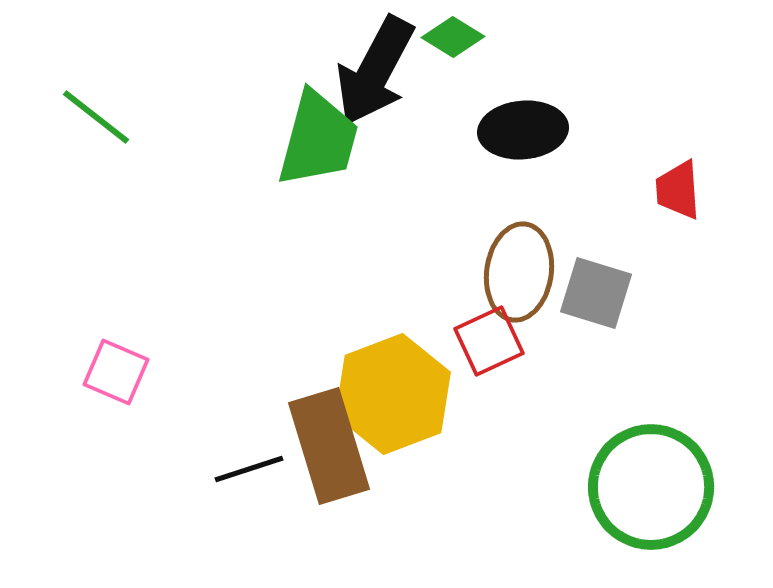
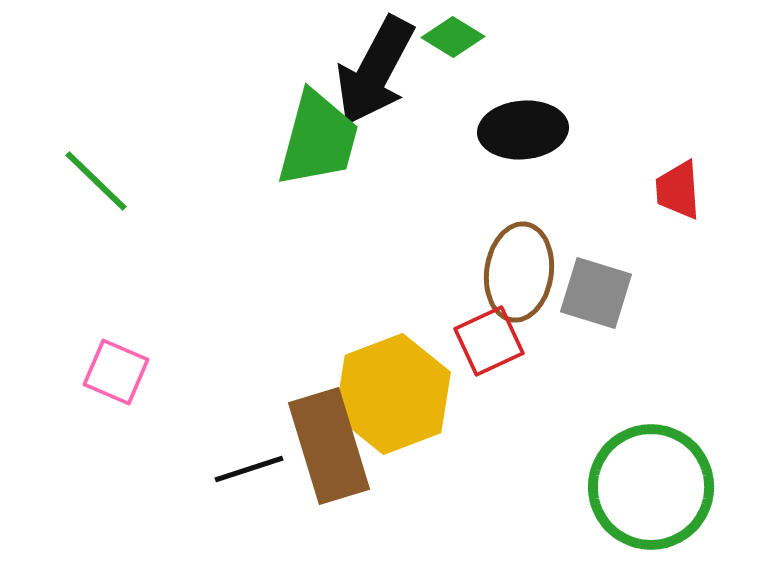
green line: moved 64 px down; rotated 6 degrees clockwise
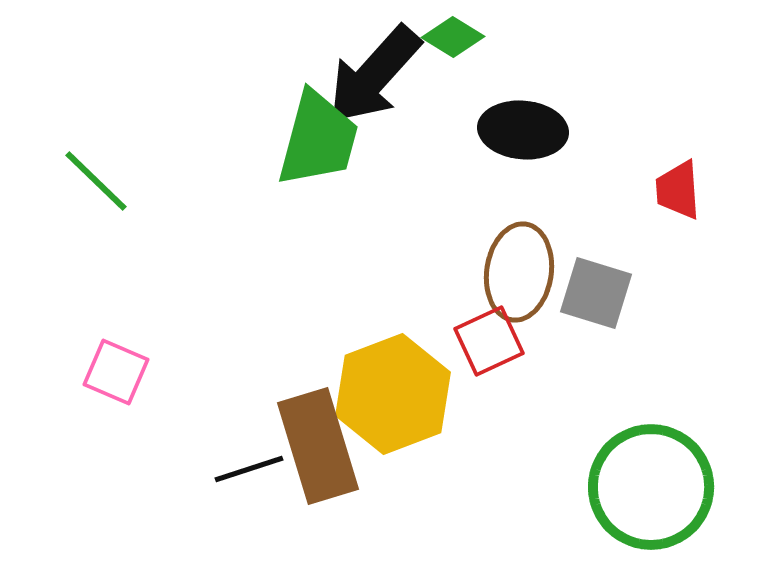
black arrow: moved 1 px left, 4 px down; rotated 14 degrees clockwise
black ellipse: rotated 10 degrees clockwise
brown rectangle: moved 11 px left
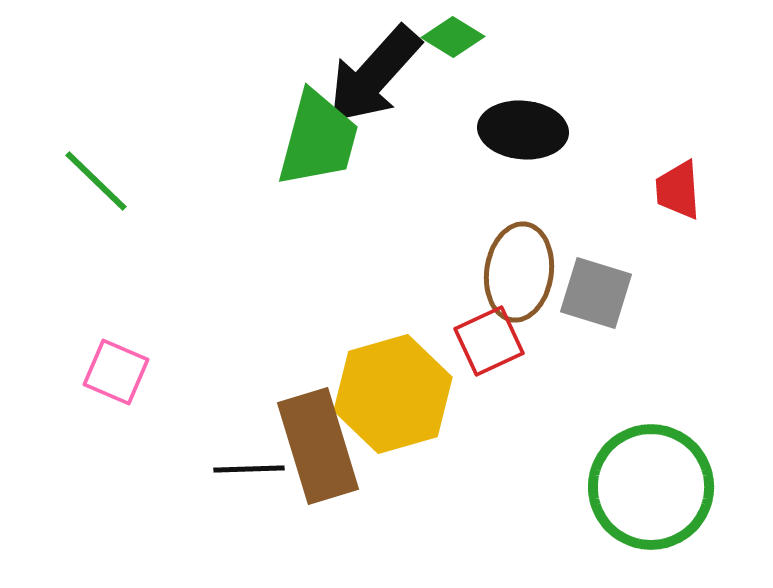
yellow hexagon: rotated 5 degrees clockwise
black line: rotated 16 degrees clockwise
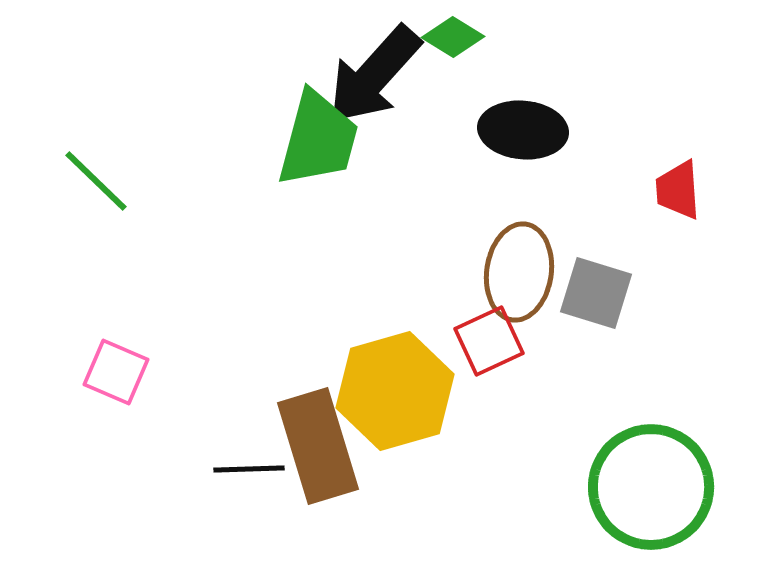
yellow hexagon: moved 2 px right, 3 px up
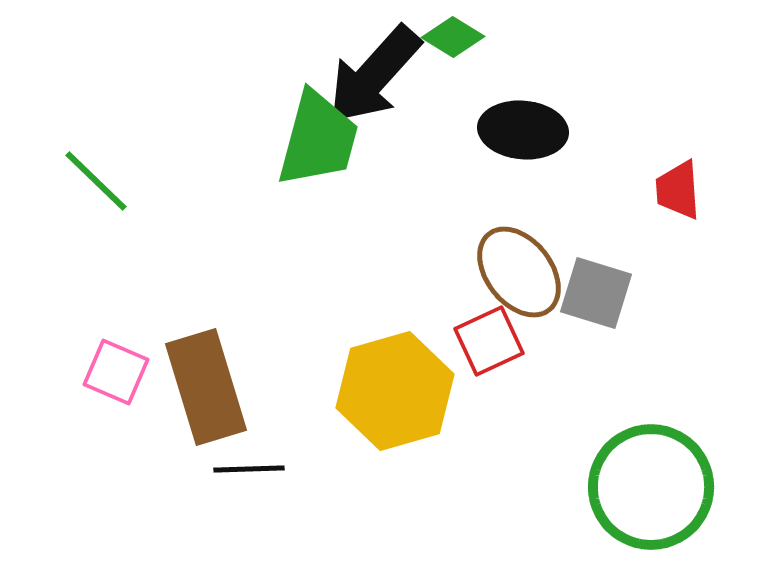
brown ellipse: rotated 46 degrees counterclockwise
brown rectangle: moved 112 px left, 59 px up
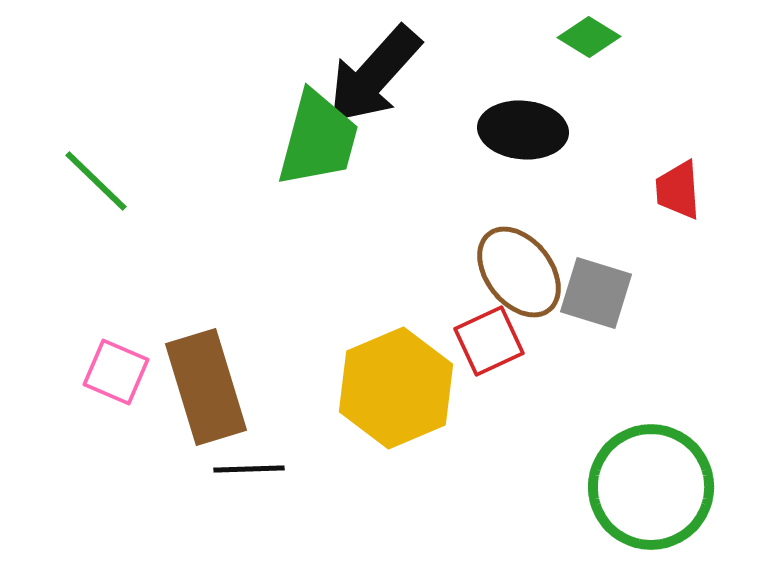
green diamond: moved 136 px right
yellow hexagon: moved 1 px right, 3 px up; rotated 7 degrees counterclockwise
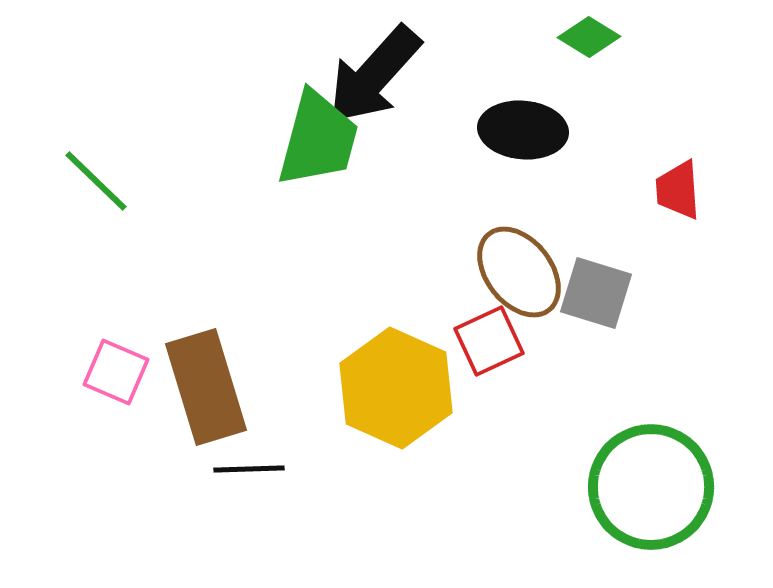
yellow hexagon: rotated 13 degrees counterclockwise
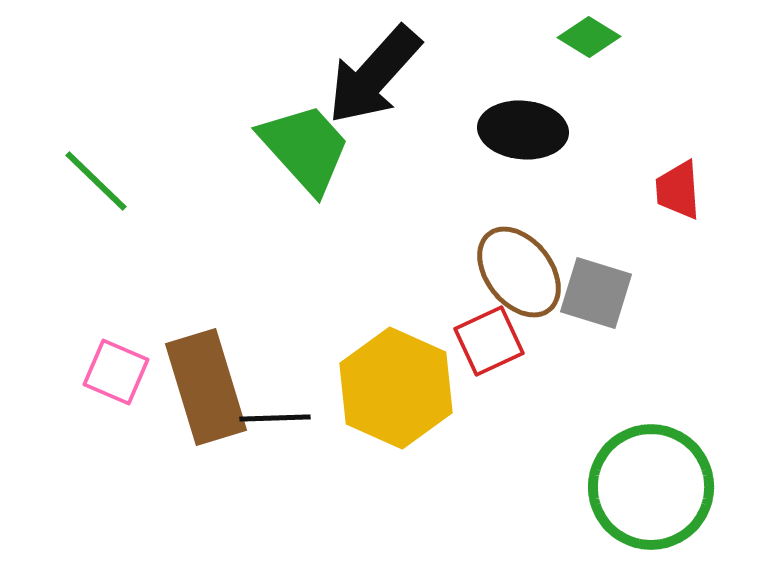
green trapezoid: moved 13 px left, 9 px down; rotated 57 degrees counterclockwise
black line: moved 26 px right, 51 px up
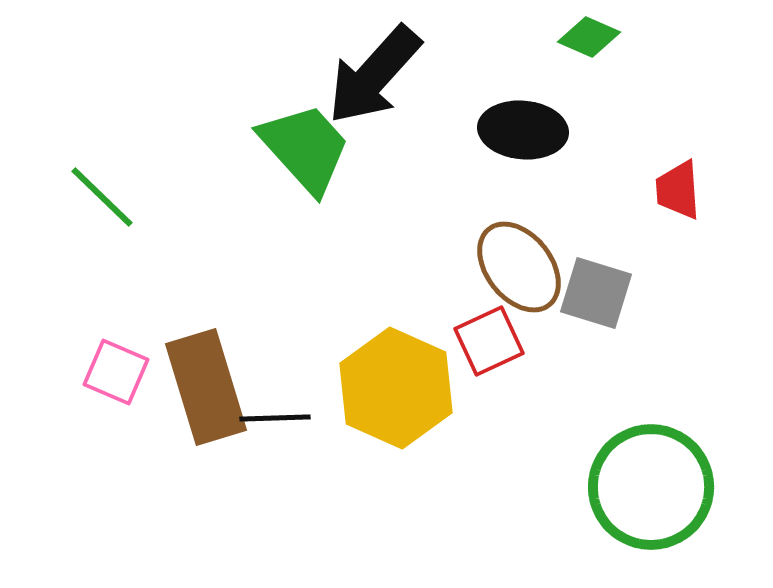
green diamond: rotated 8 degrees counterclockwise
green line: moved 6 px right, 16 px down
brown ellipse: moved 5 px up
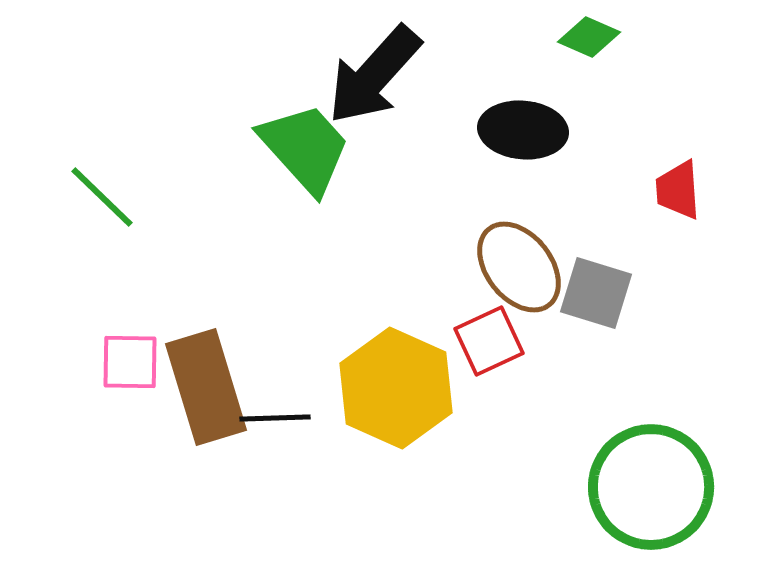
pink square: moved 14 px right, 10 px up; rotated 22 degrees counterclockwise
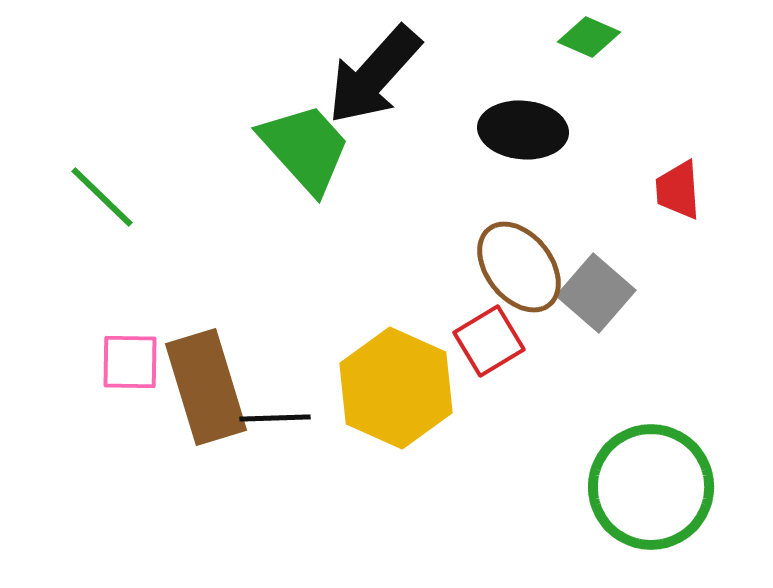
gray square: rotated 24 degrees clockwise
red square: rotated 6 degrees counterclockwise
